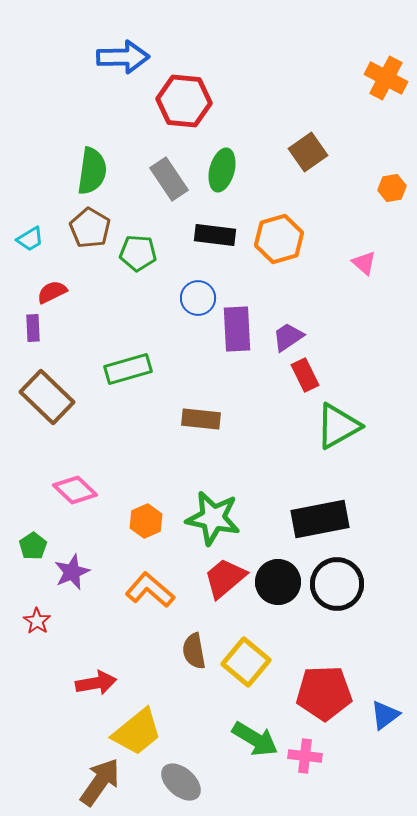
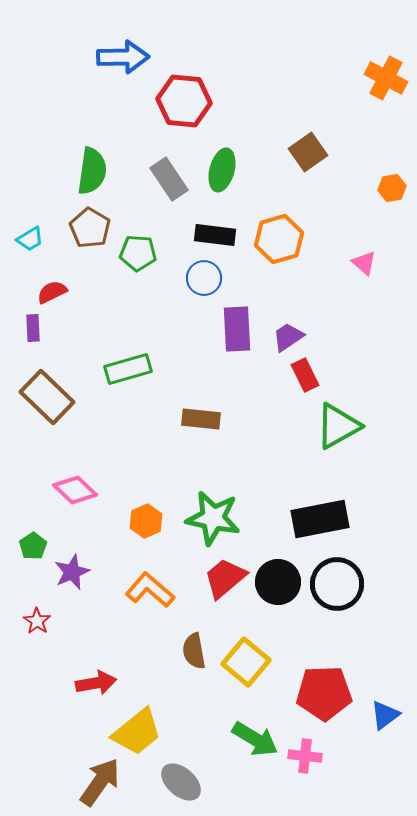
blue circle at (198, 298): moved 6 px right, 20 px up
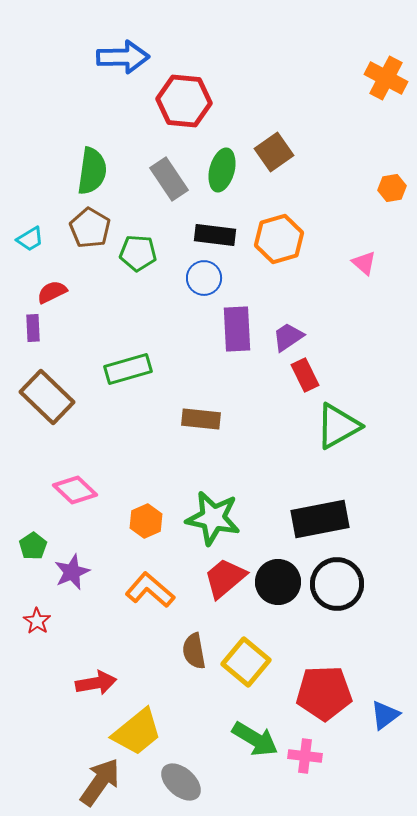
brown square at (308, 152): moved 34 px left
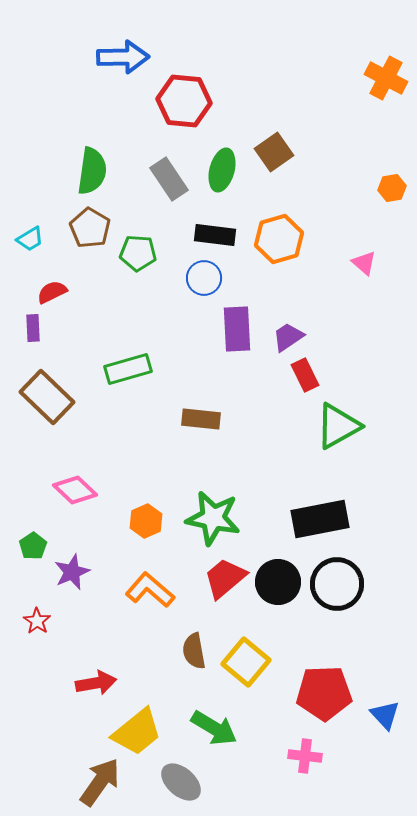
blue triangle at (385, 715): rotated 36 degrees counterclockwise
green arrow at (255, 739): moved 41 px left, 11 px up
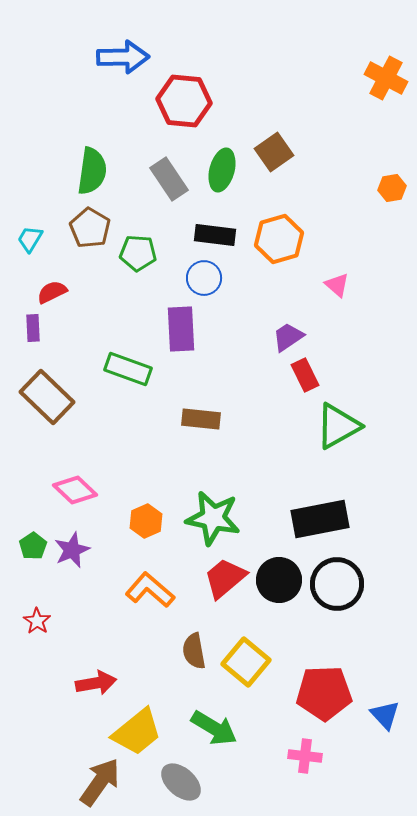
cyan trapezoid at (30, 239): rotated 152 degrees clockwise
pink triangle at (364, 263): moved 27 px left, 22 px down
purple rectangle at (237, 329): moved 56 px left
green rectangle at (128, 369): rotated 36 degrees clockwise
purple star at (72, 572): moved 22 px up
black circle at (278, 582): moved 1 px right, 2 px up
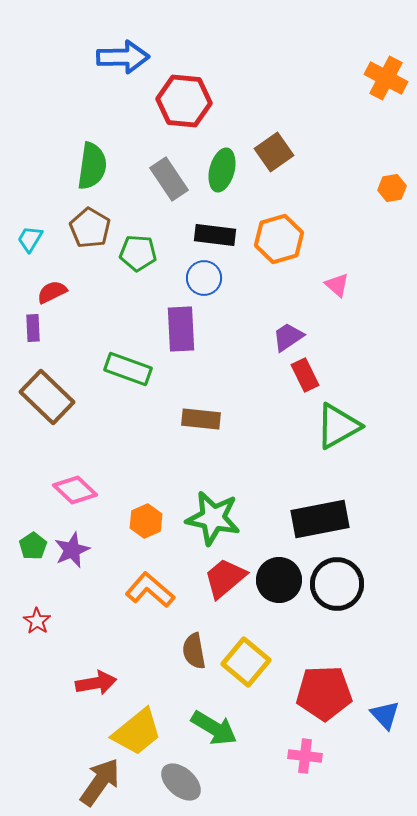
green semicircle at (92, 171): moved 5 px up
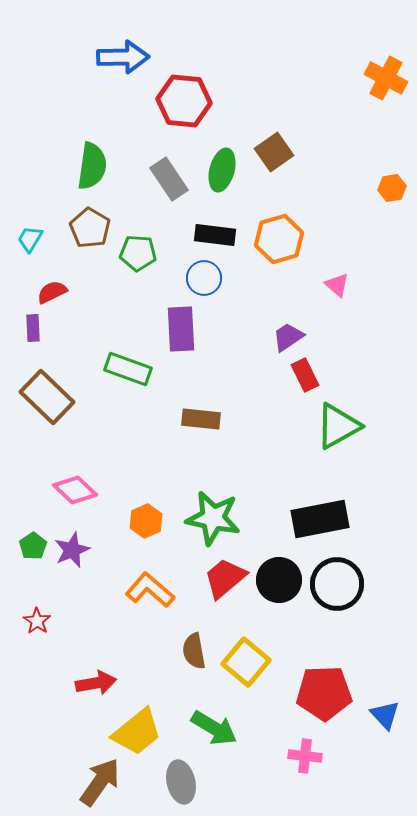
gray ellipse at (181, 782): rotated 36 degrees clockwise
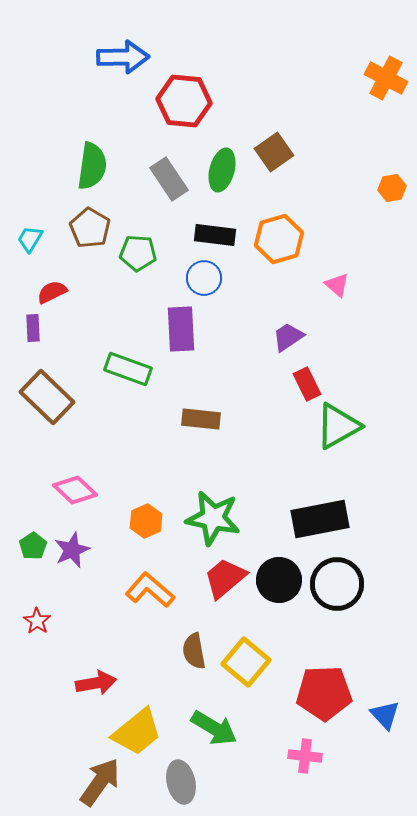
red rectangle at (305, 375): moved 2 px right, 9 px down
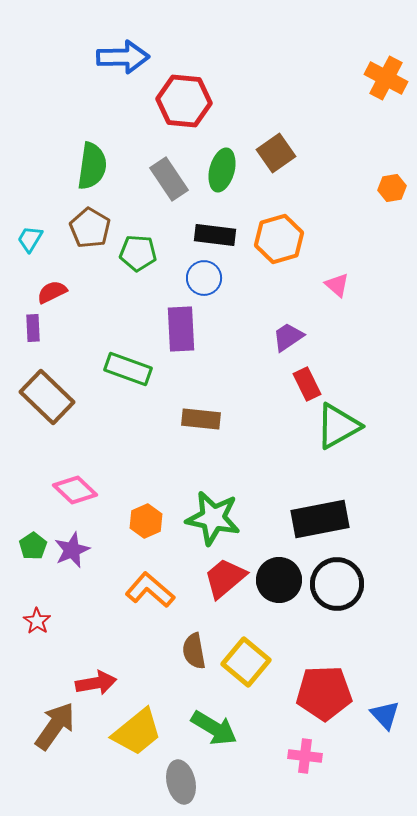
brown square at (274, 152): moved 2 px right, 1 px down
brown arrow at (100, 782): moved 45 px left, 56 px up
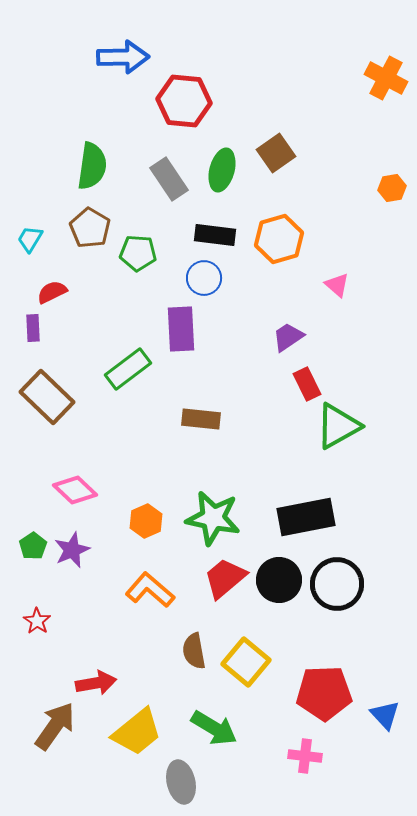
green rectangle at (128, 369): rotated 57 degrees counterclockwise
black rectangle at (320, 519): moved 14 px left, 2 px up
